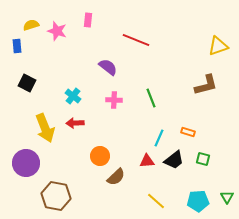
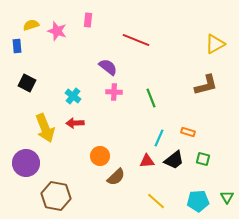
yellow triangle: moved 3 px left, 2 px up; rotated 10 degrees counterclockwise
pink cross: moved 8 px up
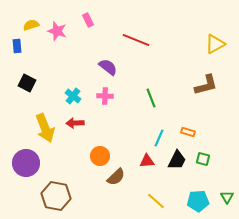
pink rectangle: rotated 32 degrees counterclockwise
pink cross: moved 9 px left, 4 px down
black trapezoid: moved 3 px right; rotated 25 degrees counterclockwise
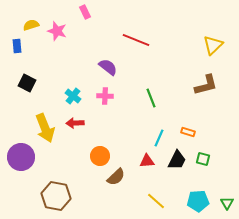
pink rectangle: moved 3 px left, 8 px up
yellow triangle: moved 2 px left, 1 px down; rotated 15 degrees counterclockwise
purple circle: moved 5 px left, 6 px up
green triangle: moved 6 px down
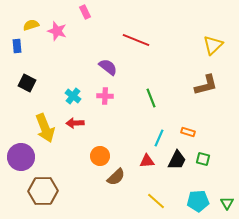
brown hexagon: moved 13 px left, 5 px up; rotated 12 degrees counterclockwise
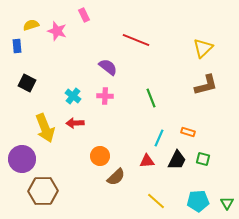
pink rectangle: moved 1 px left, 3 px down
yellow triangle: moved 10 px left, 3 px down
purple circle: moved 1 px right, 2 px down
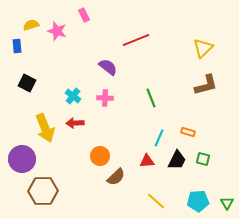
red line: rotated 44 degrees counterclockwise
pink cross: moved 2 px down
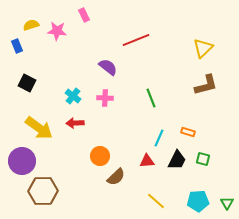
pink star: rotated 12 degrees counterclockwise
blue rectangle: rotated 16 degrees counterclockwise
yellow arrow: moved 6 px left; rotated 32 degrees counterclockwise
purple circle: moved 2 px down
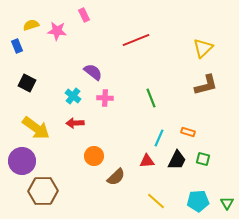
purple semicircle: moved 15 px left, 5 px down
yellow arrow: moved 3 px left
orange circle: moved 6 px left
